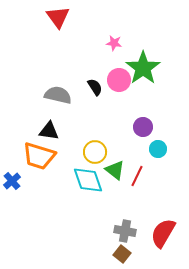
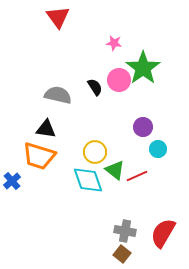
black triangle: moved 3 px left, 2 px up
red line: rotated 40 degrees clockwise
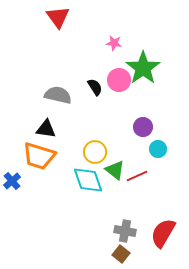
brown square: moved 1 px left
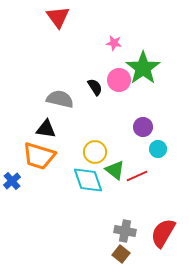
gray semicircle: moved 2 px right, 4 px down
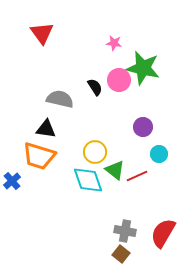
red triangle: moved 16 px left, 16 px down
green star: rotated 24 degrees counterclockwise
cyan circle: moved 1 px right, 5 px down
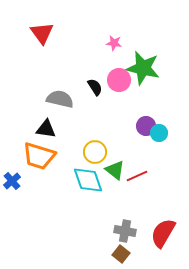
purple circle: moved 3 px right, 1 px up
cyan circle: moved 21 px up
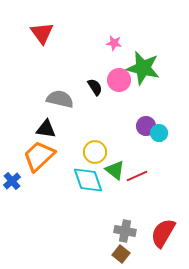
orange trapezoid: rotated 120 degrees clockwise
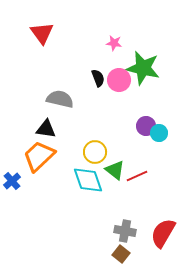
black semicircle: moved 3 px right, 9 px up; rotated 12 degrees clockwise
